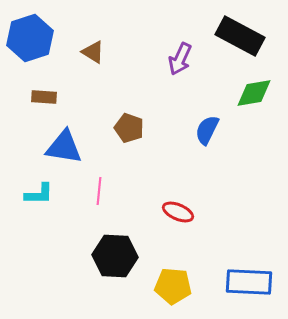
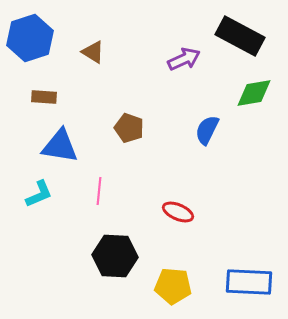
purple arrow: moved 4 px right; rotated 140 degrees counterclockwise
blue triangle: moved 4 px left, 1 px up
cyan L-shape: rotated 24 degrees counterclockwise
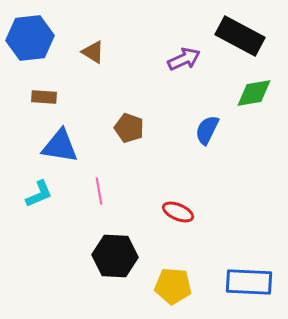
blue hexagon: rotated 12 degrees clockwise
pink line: rotated 16 degrees counterclockwise
